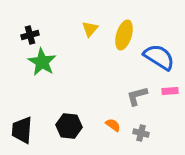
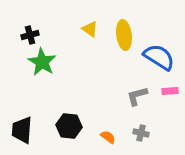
yellow triangle: rotated 36 degrees counterclockwise
yellow ellipse: rotated 24 degrees counterclockwise
orange semicircle: moved 5 px left, 12 px down
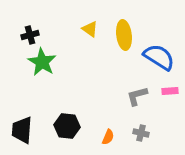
black hexagon: moved 2 px left
orange semicircle: rotated 77 degrees clockwise
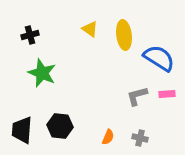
blue semicircle: moved 1 px down
green star: moved 11 px down; rotated 8 degrees counterclockwise
pink rectangle: moved 3 px left, 3 px down
black hexagon: moved 7 px left
gray cross: moved 1 px left, 5 px down
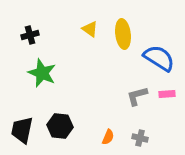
yellow ellipse: moved 1 px left, 1 px up
black trapezoid: rotated 8 degrees clockwise
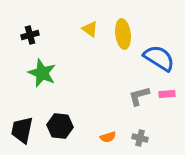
gray L-shape: moved 2 px right
orange semicircle: rotated 49 degrees clockwise
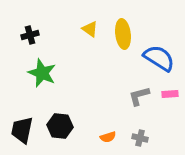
pink rectangle: moved 3 px right
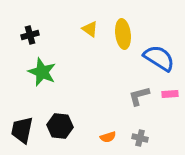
green star: moved 1 px up
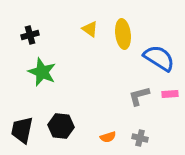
black hexagon: moved 1 px right
